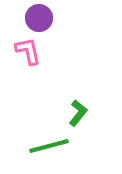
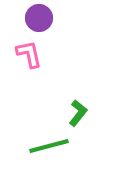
pink L-shape: moved 1 px right, 3 px down
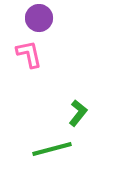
green line: moved 3 px right, 3 px down
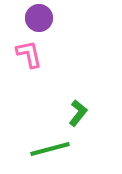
green line: moved 2 px left
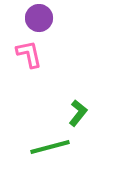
green line: moved 2 px up
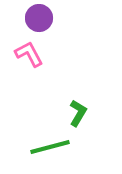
pink L-shape: rotated 16 degrees counterclockwise
green L-shape: rotated 8 degrees counterclockwise
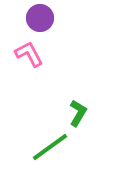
purple circle: moved 1 px right
green line: rotated 21 degrees counterclockwise
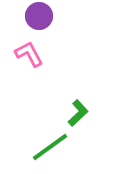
purple circle: moved 1 px left, 2 px up
green L-shape: rotated 16 degrees clockwise
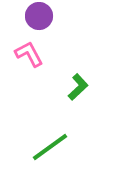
green L-shape: moved 26 px up
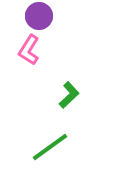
pink L-shape: moved 4 px up; rotated 120 degrees counterclockwise
green L-shape: moved 9 px left, 8 px down
